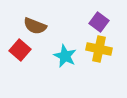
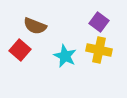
yellow cross: moved 1 px down
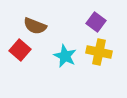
purple square: moved 3 px left
yellow cross: moved 2 px down
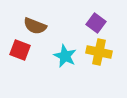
purple square: moved 1 px down
red square: rotated 20 degrees counterclockwise
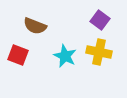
purple square: moved 4 px right, 3 px up
red square: moved 2 px left, 5 px down
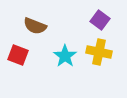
cyan star: rotated 10 degrees clockwise
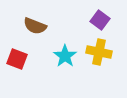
red square: moved 1 px left, 4 px down
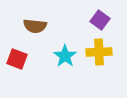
brown semicircle: rotated 15 degrees counterclockwise
yellow cross: rotated 15 degrees counterclockwise
